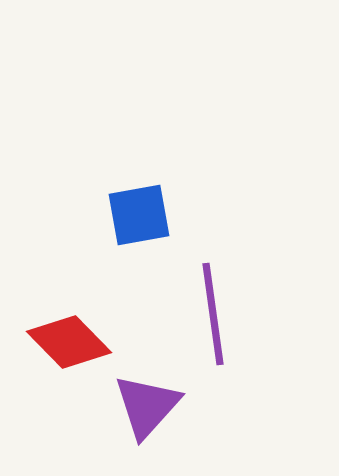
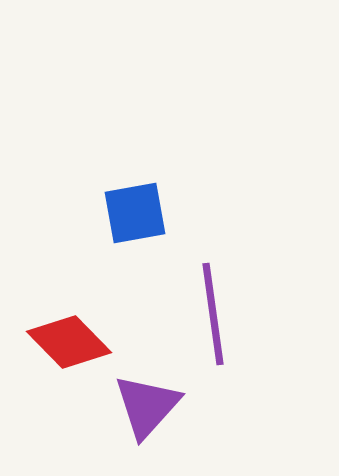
blue square: moved 4 px left, 2 px up
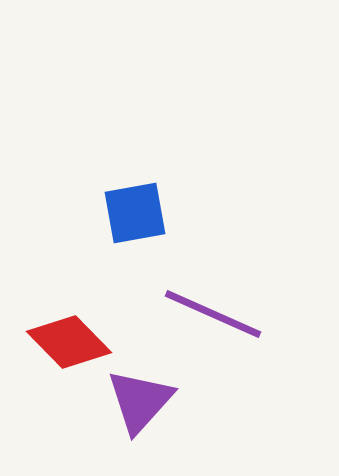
purple line: rotated 58 degrees counterclockwise
purple triangle: moved 7 px left, 5 px up
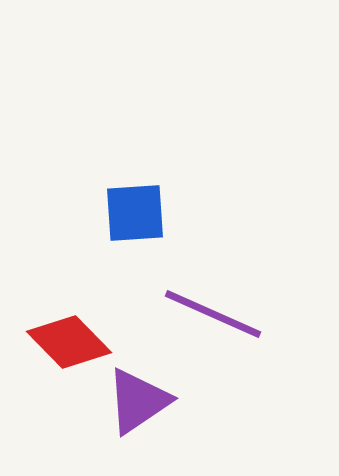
blue square: rotated 6 degrees clockwise
purple triangle: moved 2 px left; rotated 14 degrees clockwise
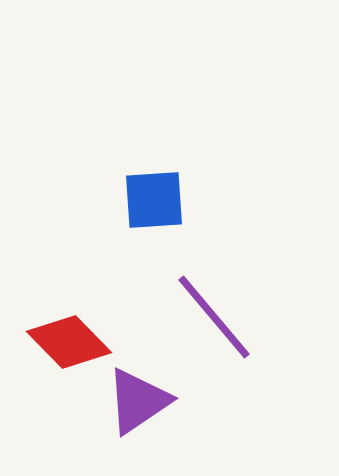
blue square: moved 19 px right, 13 px up
purple line: moved 1 px right, 3 px down; rotated 26 degrees clockwise
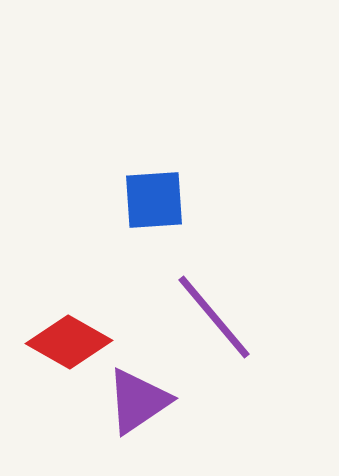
red diamond: rotated 16 degrees counterclockwise
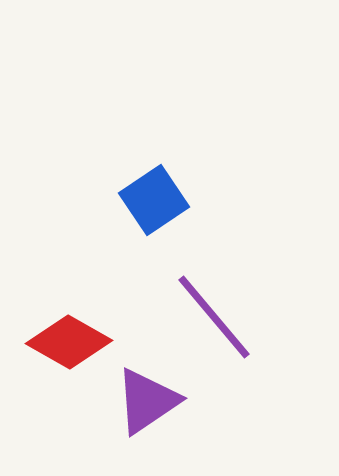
blue square: rotated 30 degrees counterclockwise
purple triangle: moved 9 px right
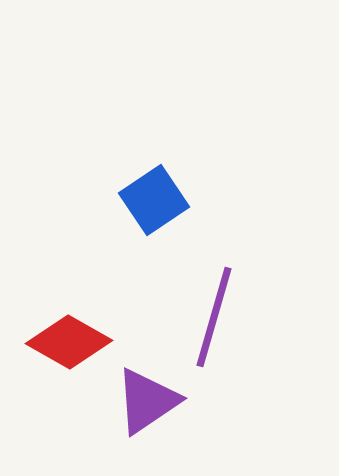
purple line: rotated 56 degrees clockwise
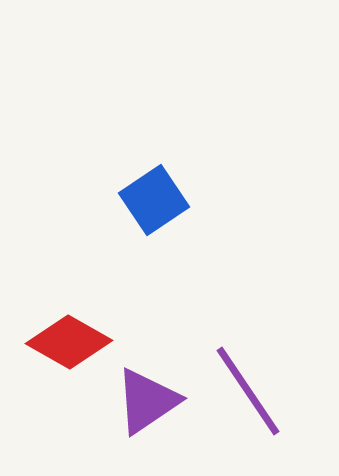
purple line: moved 34 px right, 74 px down; rotated 50 degrees counterclockwise
